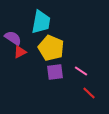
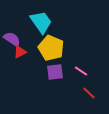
cyan trapezoid: rotated 45 degrees counterclockwise
purple semicircle: moved 1 px left, 1 px down
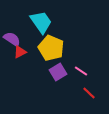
purple square: moved 3 px right; rotated 24 degrees counterclockwise
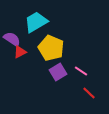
cyan trapezoid: moved 5 px left; rotated 85 degrees counterclockwise
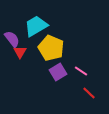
cyan trapezoid: moved 4 px down
purple semicircle: rotated 18 degrees clockwise
red triangle: rotated 32 degrees counterclockwise
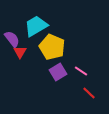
yellow pentagon: moved 1 px right, 1 px up
